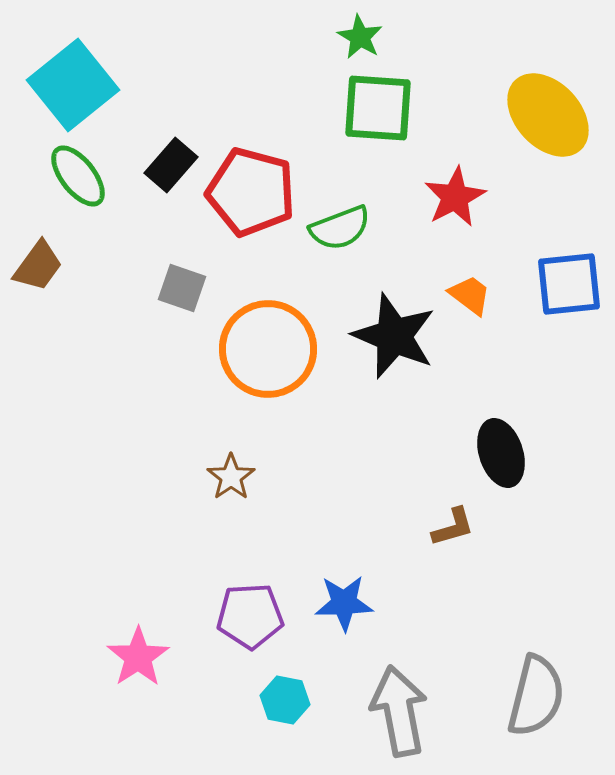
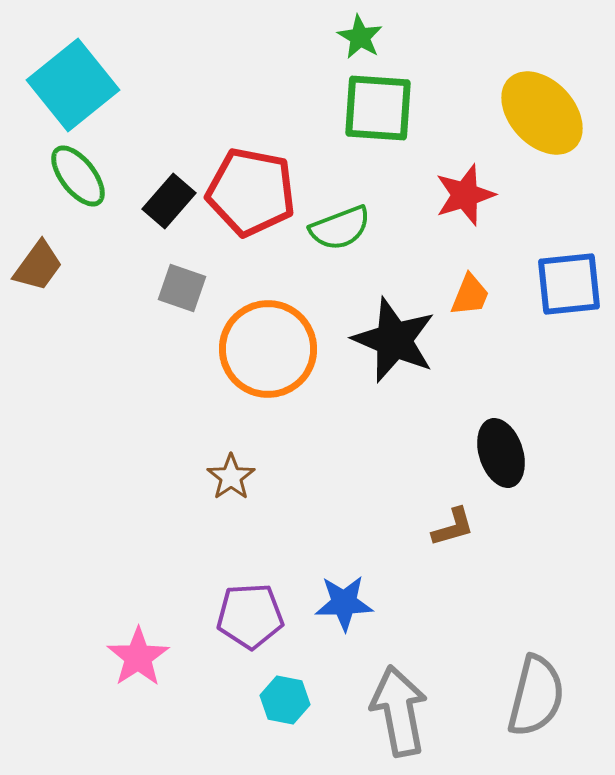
yellow ellipse: moved 6 px left, 2 px up
black rectangle: moved 2 px left, 36 px down
red pentagon: rotated 4 degrees counterclockwise
red star: moved 10 px right, 2 px up; rotated 10 degrees clockwise
orange trapezoid: rotated 75 degrees clockwise
black star: moved 4 px down
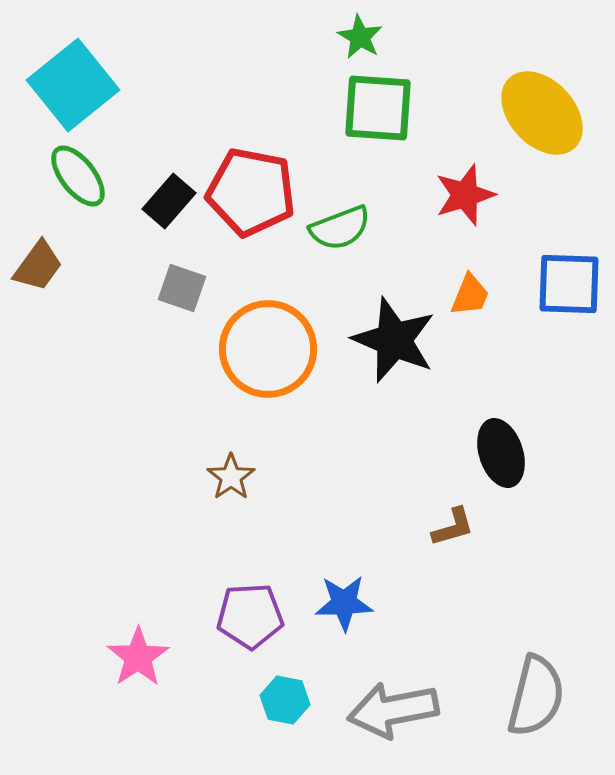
blue square: rotated 8 degrees clockwise
gray arrow: moved 6 px left, 1 px up; rotated 90 degrees counterclockwise
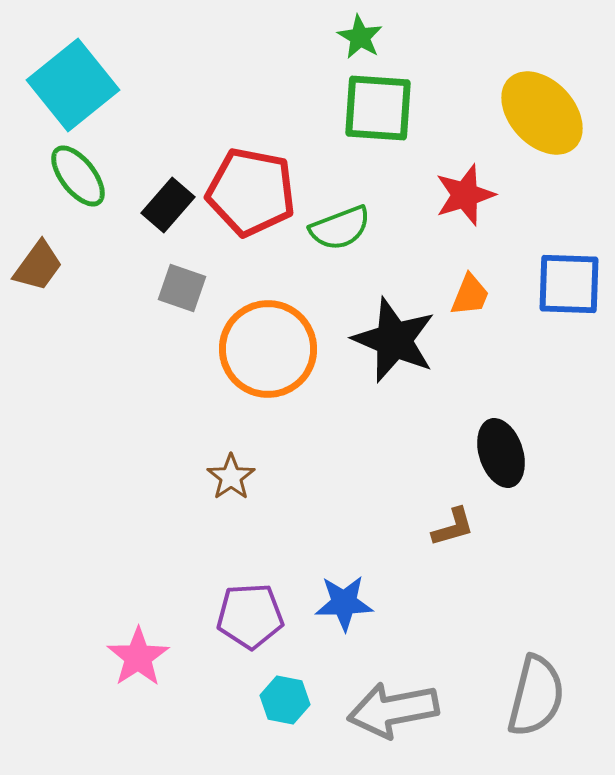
black rectangle: moved 1 px left, 4 px down
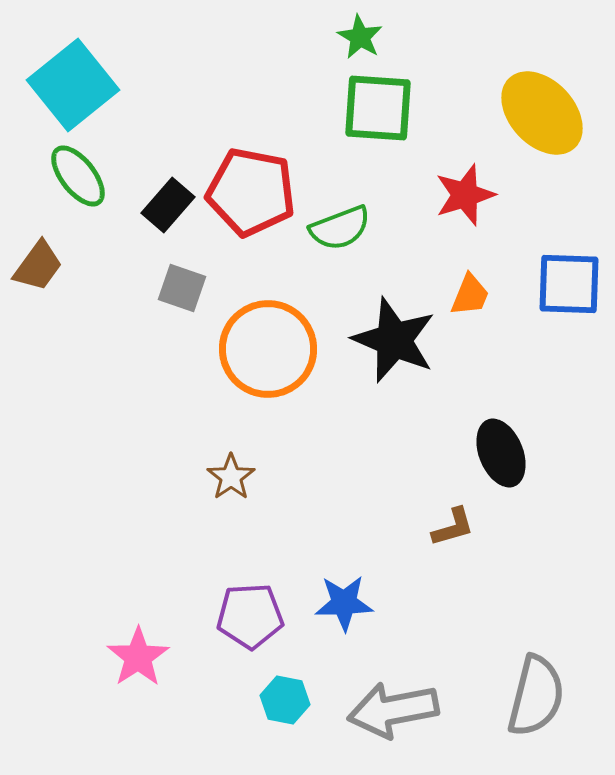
black ellipse: rotated 4 degrees counterclockwise
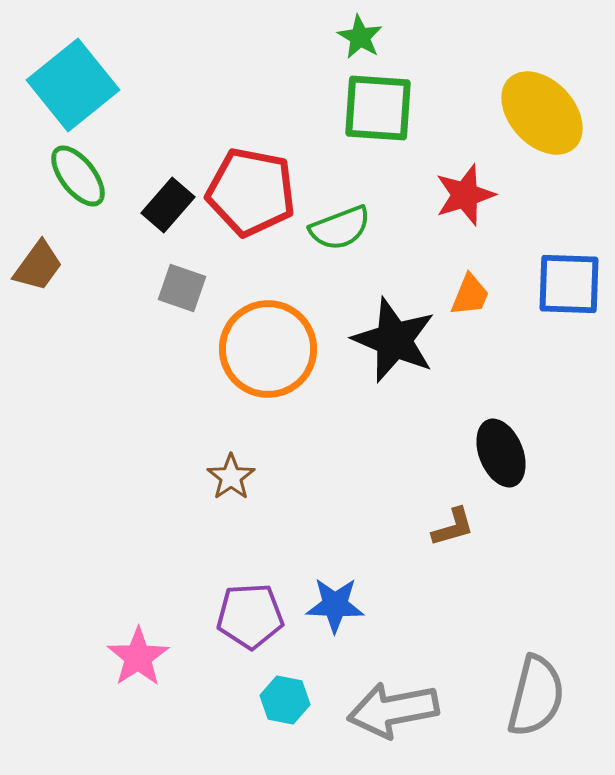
blue star: moved 9 px left, 2 px down; rotated 4 degrees clockwise
